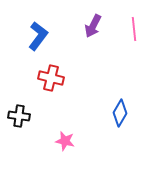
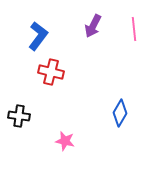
red cross: moved 6 px up
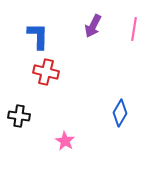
pink line: rotated 15 degrees clockwise
blue L-shape: rotated 36 degrees counterclockwise
red cross: moved 5 px left
pink star: rotated 18 degrees clockwise
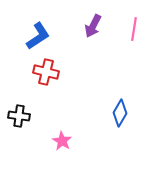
blue L-shape: rotated 56 degrees clockwise
pink star: moved 3 px left
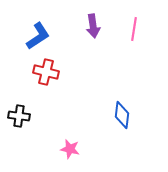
purple arrow: rotated 35 degrees counterclockwise
blue diamond: moved 2 px right, 2 px down; rotated 24 degrees counterclockwise
pink star: moved 8 px right, 8 px down; rotated 18 degrees counterclockwise
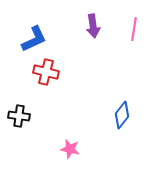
blue L-shape: moved 4 px left, 3 px down; rotated 8 degrees clockwise
blue diamond: rotated 32 degrees clockwise
